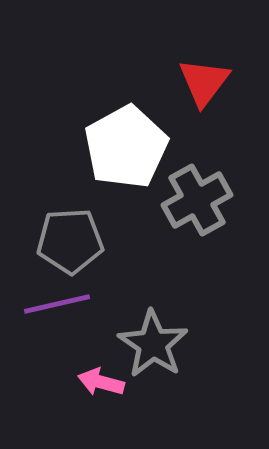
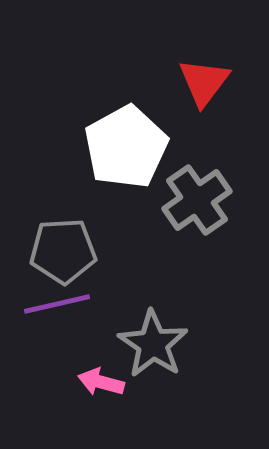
gray cross: rotated 6 degrees counterclockwise
gray pentagon: moved 7 px left, 10 px down
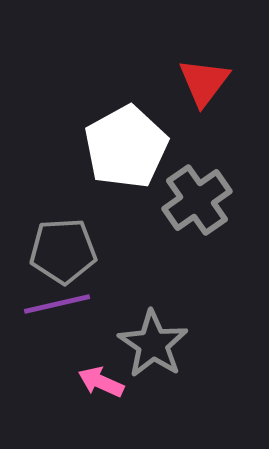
pink arrow: rotated 9 degrees clockwise
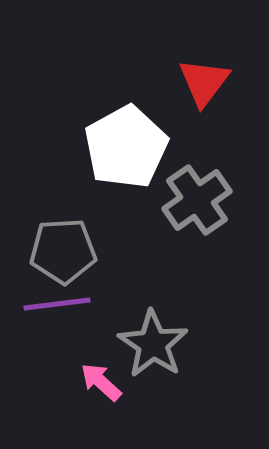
purple line: rotated 6 degrees clockwise
pink arrow: rotated 18 degrees clockwise
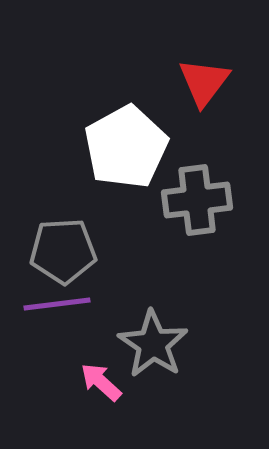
gray cross: rotated 28 degrees clockwise
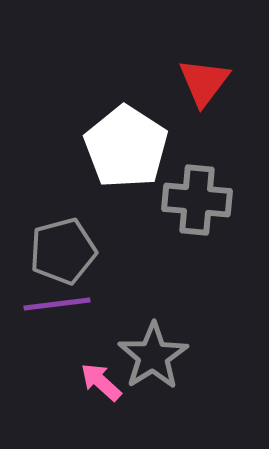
white pentagon: rotated 10 degrees counterclockwise
gray cross: rotated 12 degrees clockwise
gray pentagon: rotated 12 degrees counterclockwise
gray star: moved 12 px down; rotated 6 degrees clockwise
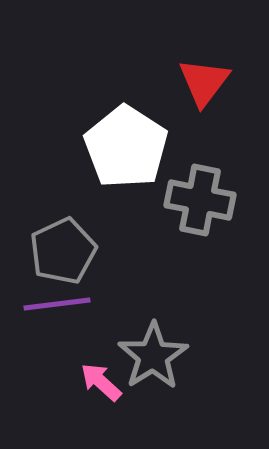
gray cross: moved 3 px right; rotated 6 degrees clockwise
gray pentagon: rotated 10 degrees counterclockwise
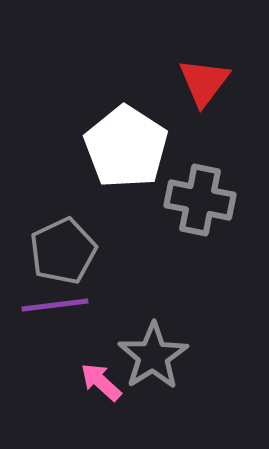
purple line: moved 2 px left, 1 px down
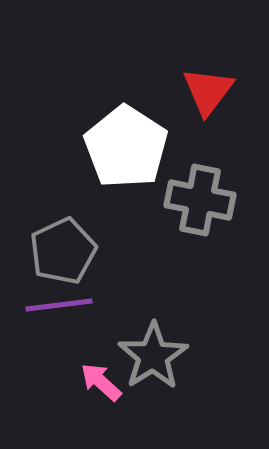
red triangle: moved 4 px right, 9 px down
purple line: moved 4 px right
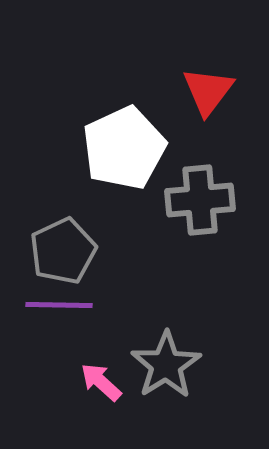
white pentagon: moved 2 px left, 1 px down; rotated 14 degrees clockwise
gray cross: rotated 16 degrees counterclockwise
purple line: rotated 8 degrees clockwise
gray star: moved 13 px right, 9 px down
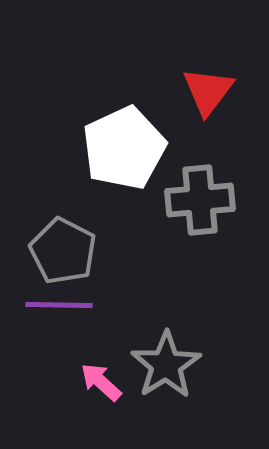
gray pentagon: rotated 20 degrees counterclockwise
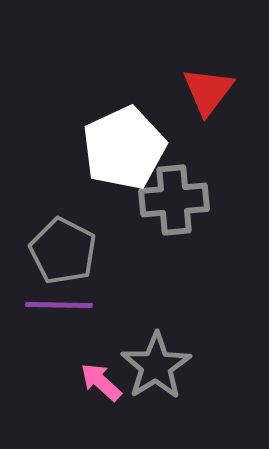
gray cross: moved 26 px left
gray star: moved 10 px left, 1 px down
